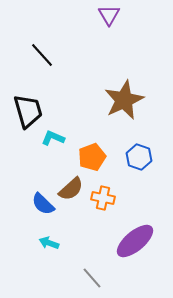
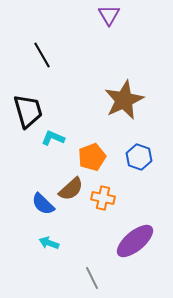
black line: rotated 12 degrees clockwise
gray line: rotated 15 degrees clockwise
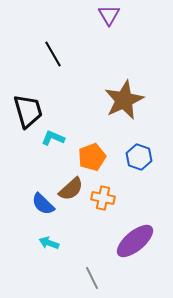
black line: moved 11 px right, 1 px up
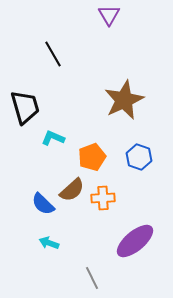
black trapezoid: moved 3 px left, 4 px up
brown semicircle: moved 1 px right, 1 px down
orange cross: rotated 15 degrees counterclockwise
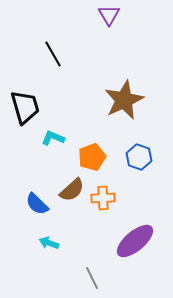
blue semicircle: moved 6 px left
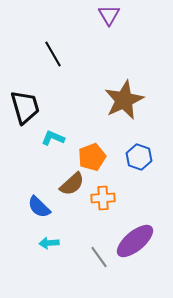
brown semicircle: moved 6 px up
blue semicircle: moved 2 px right, 3 px down
cyan arrow: rotated 24 degrees counterclockwise
gray line: moved 7 px right, 21 px up; rotated 10 degrees counterclockwise
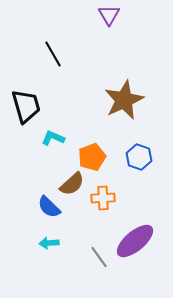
black trapezoid: moved 1 px right, 1 px up
blue semicircle: moved 10 px right
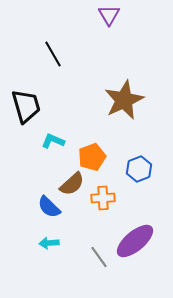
cyan L-shape: moved 3 px down
blue hexagon: moved 12 px down; rotated 20 degrees clockwise
